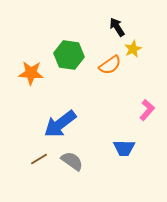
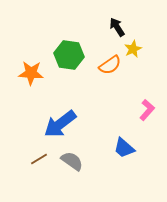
blue trapezoid: rotated 40 degrees clockwise
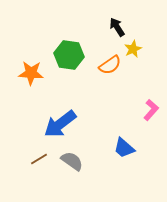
pink L-shape: moved 4 px right
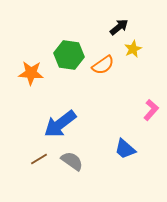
black arrow: moved 2 px right; rotated 84 degrees clockwise
orange semicircle: moved 7 px left
blue trapezoid: moved 1 px right, 1 px down
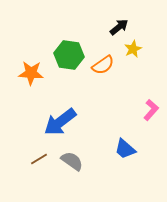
blue arrow: moved 2 px up
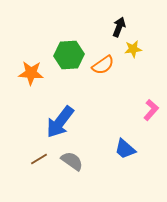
black arrow: rotated 30 degrees counterclockwise
yellow star: rotated 18 degrees clockwise
green hexagon: rotated 12 degrees counterclockwise
blue arrow: rotated 16 degrees counterclockwise
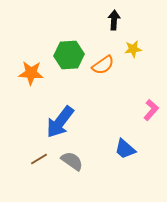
black arrow: moved 5 px left, 7 px up; rotated 18 degrees counterclockwise
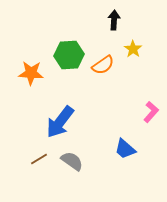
yellow star: rotated 30 degrees counterclockwise
pink L-shape: moved 2 px down
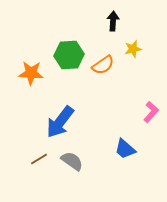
black arrow: moved 1 px left, 1 px down
yellow star: rotated 24 degrees clockwise
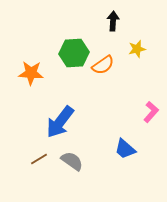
yellow star: moved 4 px right
green hexagon: moved 5 px right, 2 px up
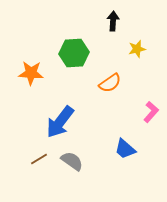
orange semicircle: moved 7 px right, 18 px down
